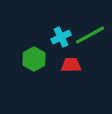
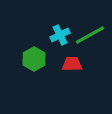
cyan cross: moved 1 px left, 2 px up
red trapezoid: moved 1 px right, 1 px up
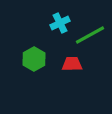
cyan cross: moved 12 px up
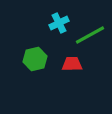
cyan cross: moved 1 px left
green hexagon: moved 1 px right; rotated 15 degrees clockwise
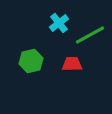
cyan cross: rotated 12 degrees counterclockwise
green hexagon: moved 4 px left, 2 px down
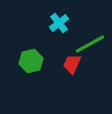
green line: moved 9 px down
red trapezoid: rotated 65 degrees counterclockwise
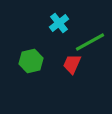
green line: moved 2 px up
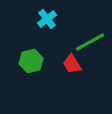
cyan cross: moved 12 px left, 4 px up
red trapezoid: rotated 55 degrees counterclockwise
